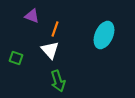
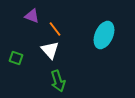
orange line: rotated 56 degrees counterclockwise
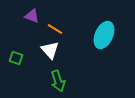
orange line: rotated 21 degrees counterclockwise
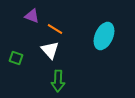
cyan ellipse: moved 1 px down
green arrow: rotated 20 degrees clockwise
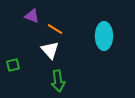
cyan ellipse: rotated 24 degrees counterclockwise
green square: moved 3 px left, 7 px down; rotated 32 degrees counterclockwise
green arrow: rotated 10 degrees counterclockwise
